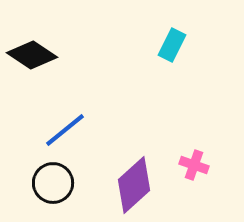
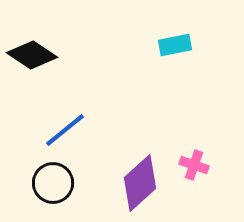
cyan rectangle: moved 3 px right; rotated 52 degrees clockwise
purple diamond: moved 6 px right, 2 px up
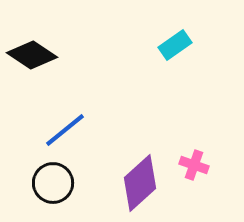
cyan rectangle: rotated 24 degrees counterclockwise
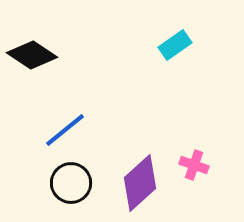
black circle: moved 18 px right
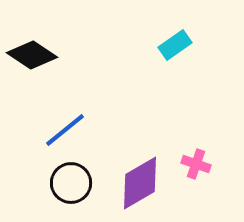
pink cross: moved 2 px right, 1 px up
purple diamond: rotated 12 degrees clockwise
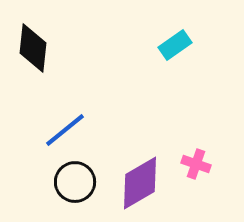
black diamond: moved 1 px right, 7 px up; rotated 63 degrees clockwise
black circle: moved 4 px right, 1 px up
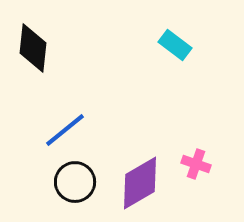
cyan rectangle: rotated 72 degrees clockwise
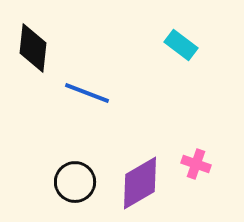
cyan rectangle: moved 6 px right
blue line: moved 22 px right, 37 px up; rotated 60 degrees clockwise
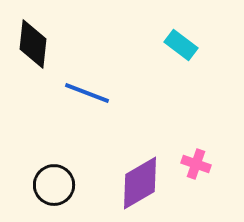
black diamond: moved 4 px up
black circle: moved 21 px left, 3 px down
